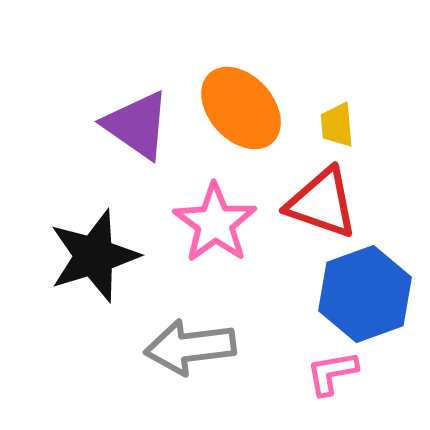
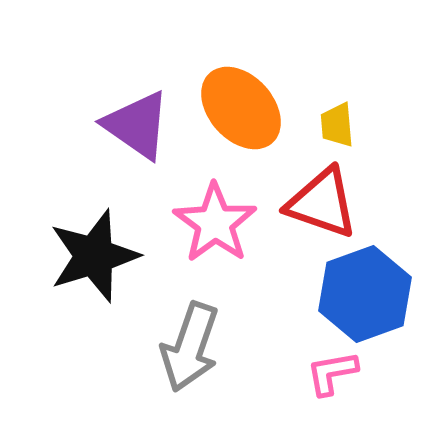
gray arrow: rotated 64 degrees counterclockwise
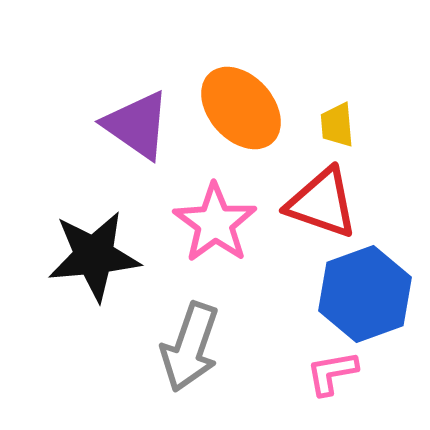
black star: rotated 12 degrees clockwise
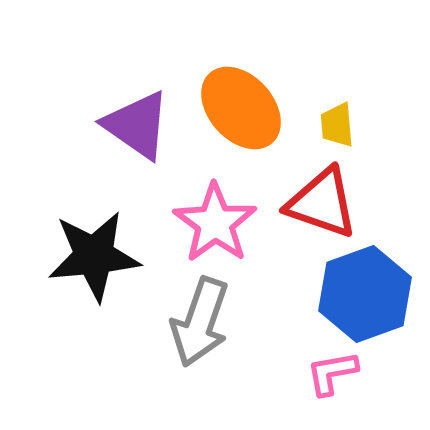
gray arrow: moved 10 px right, 25 px up
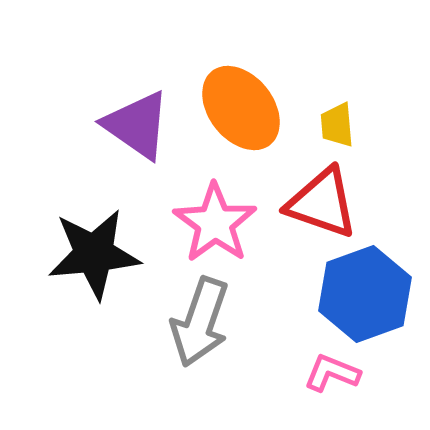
orange ellipse: rotated 4 degrees clockwise
black star: moved 2 px up
pink L-shape: rotated 32 degrees clockwise
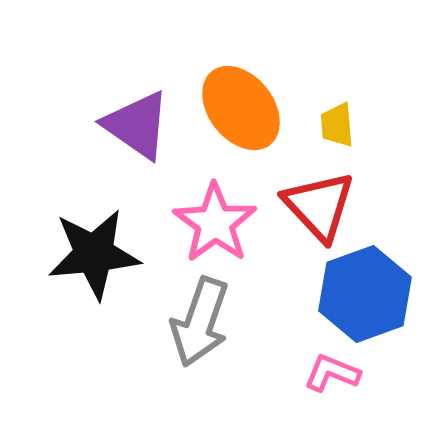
red triangle: moved 3 px left, 3 px down; rotated 28 degrees clockwise
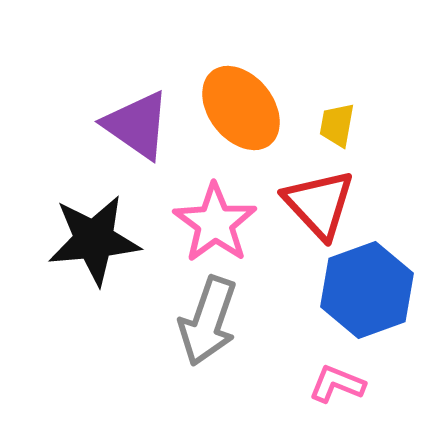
yellow trapezoid: rotated 15 degrees clockwise
red triangle: moved 2 px up
black star: moved 14 px up
blue hexagon: moved 2 px right, 4 px up
gray arrow: moved 8 px right, 1 px up
pink L-shape: moved 5 px right, 11 px down
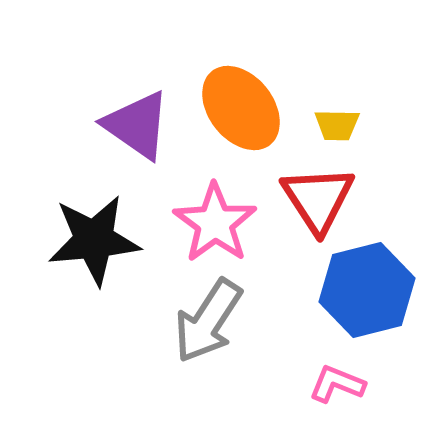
yellow trapezoid: rotated 99 degrees counterclockwise
red triangle: moved 1 px left, 5 px up; rotated 10 degrees clockwise
blue hexagon: rotated 6 degrees clockwise
gray arrow: rotated 14 degrees clockwise
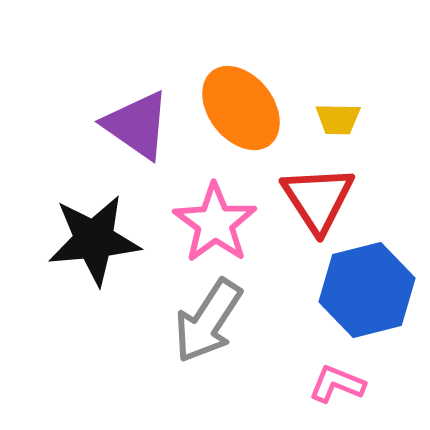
yellow trapezoid: moved 1 px right, 6 px up
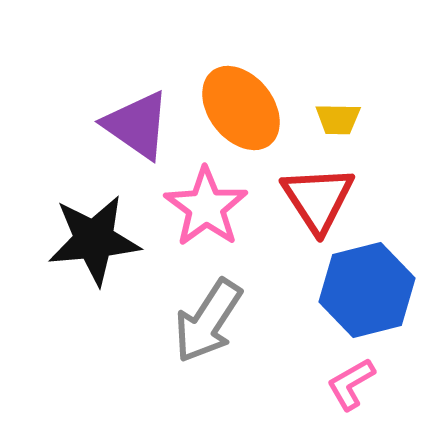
pink star: moved 9 px left, 16 px up
pink L-shape: moved 14 px right; rotated 52 degrees counterclockwise
